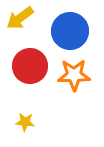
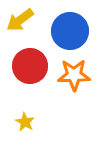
yellow arrow: moved 2 px down
yellow star: rotated 24 degrees clockwise
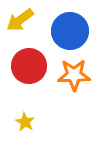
red circle: moved 1 px left
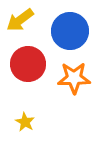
red circle: moved 1 px left, 2 px up
orange star: moved 3 px down
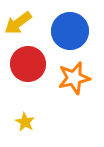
yellow arrow: moved 2 px left, 3 px down
orange star: rotated 12 degrees counterclockwise
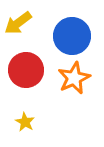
blue circle: moved 2 px right, 5 px down
red circle: moved 2 px left, 6 px down
orange star: rotated 12 degrees counterclockwise
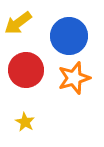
blue circle: moved 3 px left
orange star: rotated 8 degrees clockwise
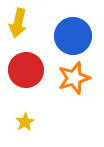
yellow arrow: rotated 40 degrees counterclockwise
blue circle: moved 4 px right
yellow star: rotated 12 degrees clockwise
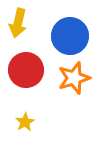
blue circle: moved 3 px left
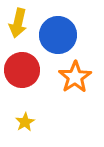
blue circle: moved 12 px left, 1 px up
red circle: moved 4 px left
orange star: moved 1 px right, 1 px up; rotated 16 degrees counterclockwise
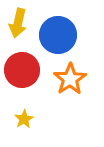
orange star: moved 5 px left, 2 px down
yellow star: moved 1 px left, 3 px up
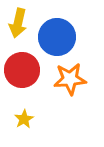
blue circle: moved 1 px left, 2 px down
orange star: rotated 28 degrees clockwise
